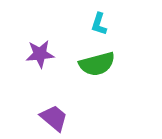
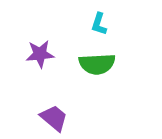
green semicircle: rotated 12 degrees clockwise
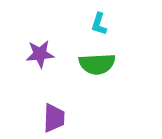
purple trapezoid: rotated 52 degrees clockwise
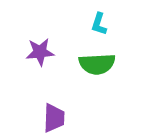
purple star: moved 2 px up
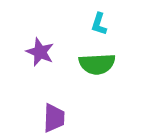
purple star: rotated 28 degrees clockwise
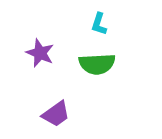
purple star: moved 1 px down
purple trapezoid: moved 2 px right, 4 px up; rotated 52 degrees clockwise
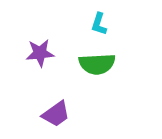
purple star: rotated 28 degrees counterclockwise
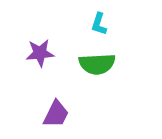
purple trapezoid: rotated 28 degrees counterclockwise
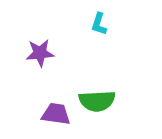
green semicircle: moved 37 px down
purple trapezoid: rotated 108 degrees counterclockwise
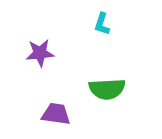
cyan L-shape: moved 3 px right
green semicircle: moved 10 px right, 12 px up
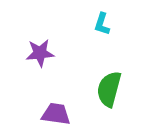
green semicircle: moved 2 px right; rotated 108 degrees clockwise
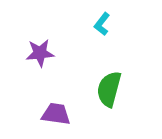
cyan L-shape: rotated 20 degrees clockwise
